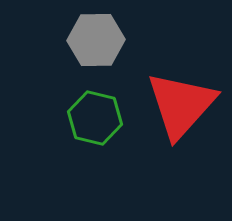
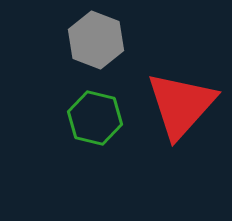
gray hexagon: rotated 22 degrees clockwise
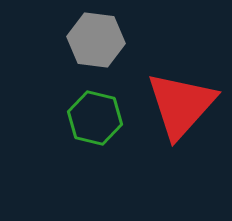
gray hexagon: rotated 14 degrees counterclockwise
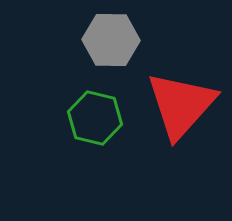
gray hexagon: moved 15 px right; rotated 6 degrees counterclockwise
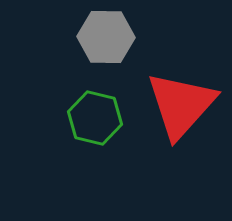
gray hexagon: moved 5 px left, 3 px up
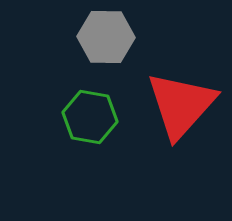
green hexagon: moved 5 px left, 1 px up; rotated 4 degrees counterclockwise
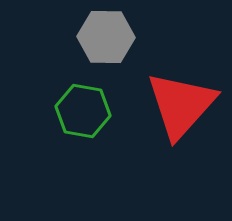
green hexagon: moved 7 px left, 6 px up
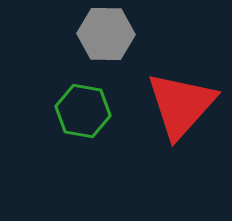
gray hexagon: moved 3 px up
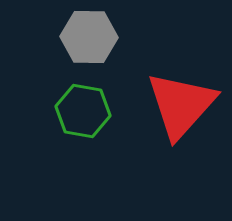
gray hexagon: moved 17 px left, 3 px down
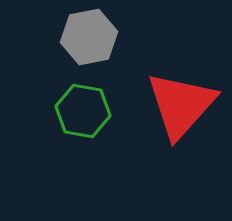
gray hexagon: rotated 12 degrees counterclockwise
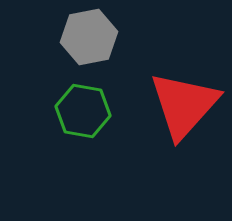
red triangle: moved 3 px right
